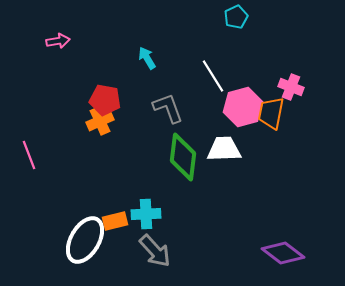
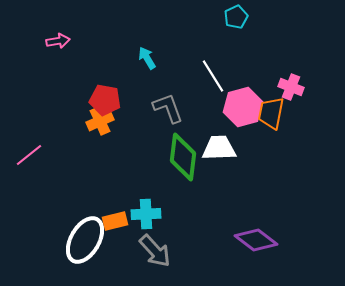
white trapezoid: moved 5 px left, 1 px up
pink line: rotated 72 degrees clockwise
purple diamond: moved 27 px left, 13 px up
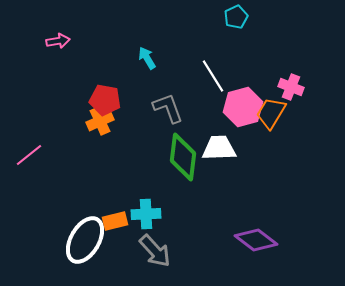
orange trapezoid: rotated 20 degrees clockwise
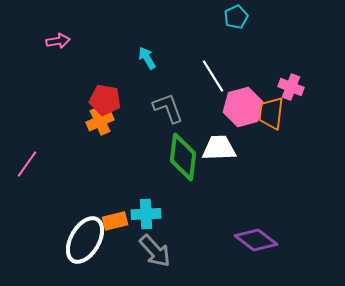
orange trapezoid: rotated 24 degrees counterclockwise
pink line: moved 2 px left, 9 px down; rotated 16 degrees counterclockwise
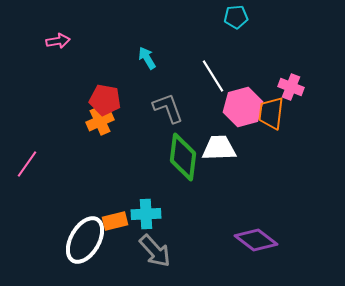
cyan pentagon: rotated 20 degrees clockwise
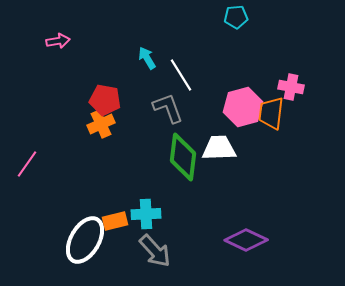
white line: moved 32 px left, 1 px up
pink cross: rotated 10 degrees counterclockwise
orange cross: moved 1 px right, 3 px down
purple diamond: moved 10 px left; rotated 12 degrees counterclockwise
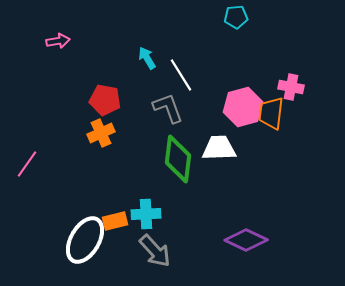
orange cross: moved 9 px down
green diamond: moved 5 px left, 2 px down
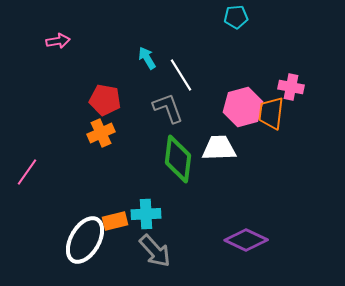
pink line: moved 8 px down
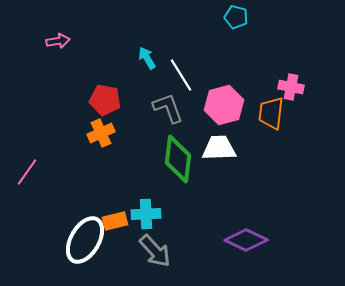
cyan pentagon: rotated 20 degrees clockwise
pink hexagon: moved 19 px left, 2 px up
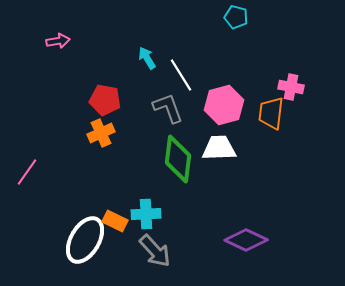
orange rectangle: rotated 40 degrees clockwise
